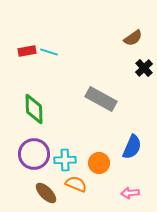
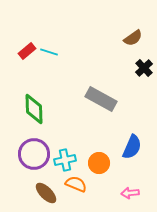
red rectangle: rotated 30 degrees counterclockwise
cyan cross: rotated 10 degrees counterclockwise
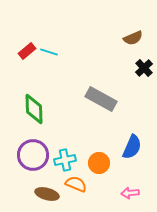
brown semicircle: rotated 12 degrees clockwise
purple circle: moved 1 px left, 1 px down
brown ellipse: moved 1 px right, 1 px down; rotated 30 degrees counterclockwise
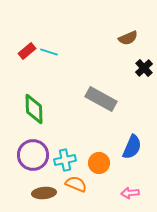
brown semicircle: moved 5 px left
brown ellipse: moved 3 px left, 1 px up; rotated 20 degrees counterclockwise
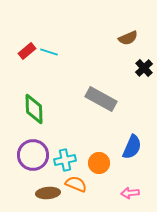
brown ellipse: moved 4 px right
